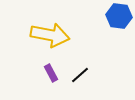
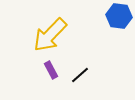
yellow arrow: rotated 123 degrees clockwise
purple rectangle: moved 3 px up
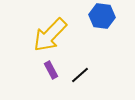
blue hexagon: moved 17 px left
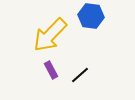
blue hexagon: moved 11 px left
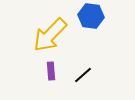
purple rectangle: moved 1 px down; rotated 24 degrees clockwise
black line: moved 3 px right
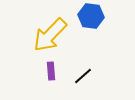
black line: moved 1 px down
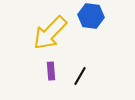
yellow arrow: moved 2 px up
black line: moved 3 px left; rotated 18 degrees counterclockwise
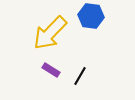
purple rectangle: moved 1 px up; rotated 54 degrees counterclockwise
